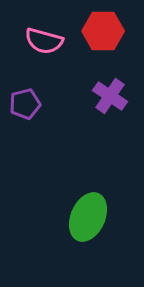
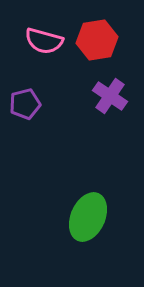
red hexagon: moved 6 px left, 9 px down; rotated 9 degrees counterclockwise
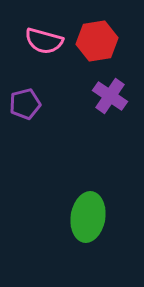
red hexagon: moved 1 px down
green ellipse: rotated 15 degrees counterclockwise
